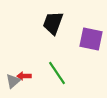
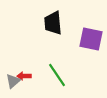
black trapezoid: rotated 25 degrees counterclockwise
green line: moved 2 px down
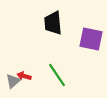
red arrow: rotated 16 degrees clockwise
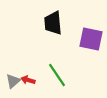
red arrow: moved 4 px right, 4 px down
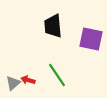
black trapezoid: moved 3 px down
gray triangle: moved 2 px down
